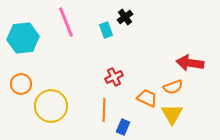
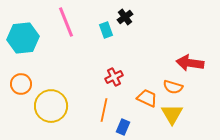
orange semicircle: rotated 36 degrees clockwise
orange line: rotated 10 degrees clockwise
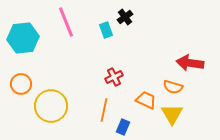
orange trapezoid: moved 1 px left, 2 px down
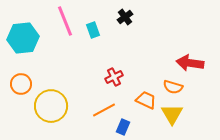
pink line: moved 1 px left, 1 px up
cyan rectangle: moved 13 px left
orange line: rotated 50 degrees clockwise
